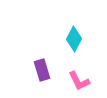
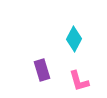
pink L-shape: rotated 10 degrees clockwise
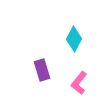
pink L-shape: moved 2 px down; rotated 55 degrees clockwise
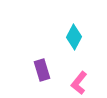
cyan diamond: moved 2 px up
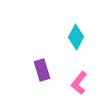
cyan diamond: moved 2 px right
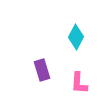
pink L-shape: rotated 35 degrees counterclockwise
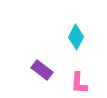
purple rectangle: rotated 35 degrees counterclockwise
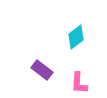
cyan diamond: rotated 25 degrees clockwise
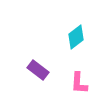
purple rectangle: moved 4 px left
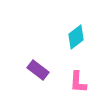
pink L-shape: moved 1 px left, 1 px up
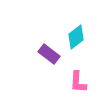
purple rectangle: moved 11 px right, 16 px up
